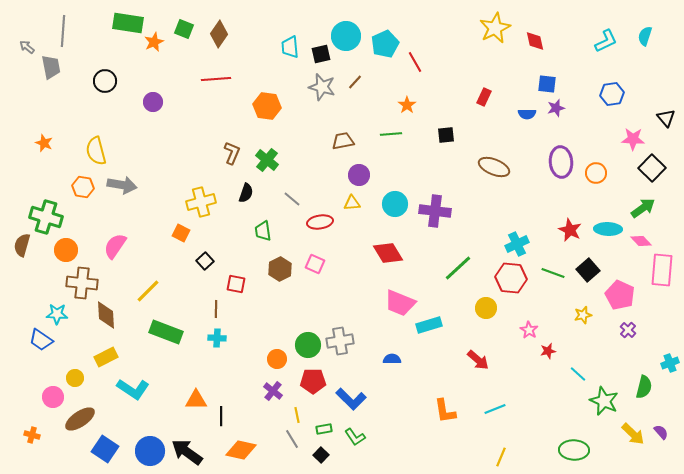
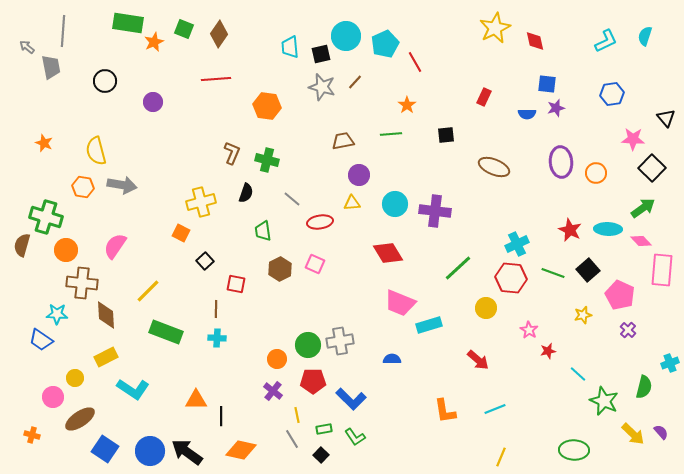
green cross at (267, 160): rotated 25 degrees counterclockwise
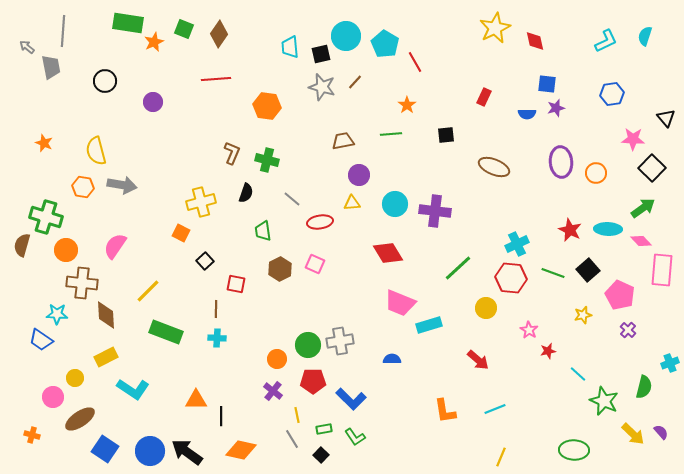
cyan pentagon at (385, 44): rotated 16 degrees counterclockwise
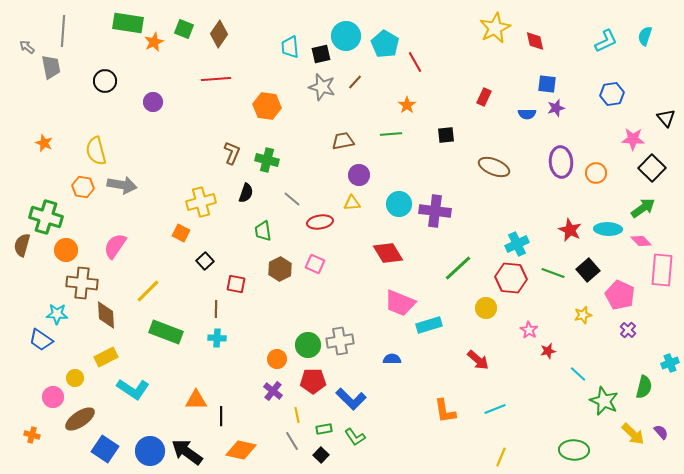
cyan circle at (395, 204): moved 4 px right
gray line at (292, 439): moved 2 px down
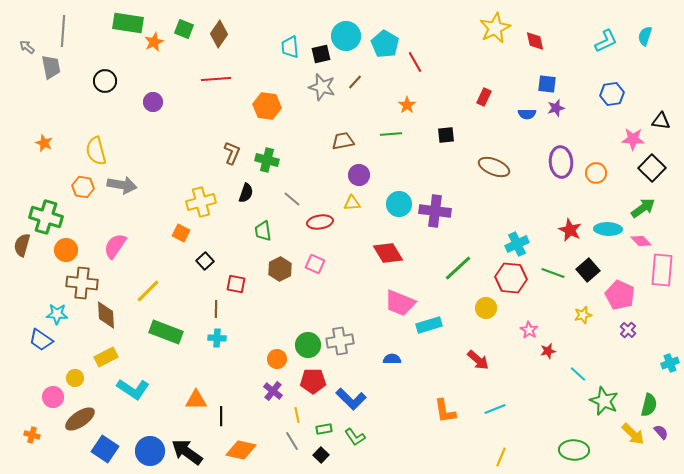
black triangle at (666, 118): moved 5 px left, 3 px down; rotated 42 degrees counterclockwise
green semicircle at (644, 387): moved 5 px right, 18 px down
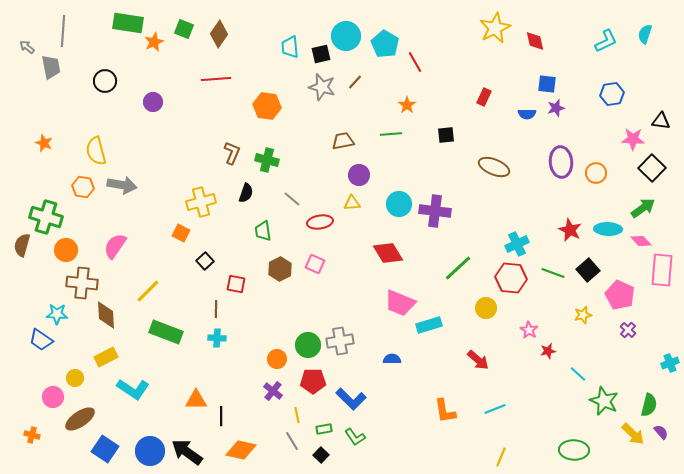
cyan semicircle at (645, 36): moved 2 px up
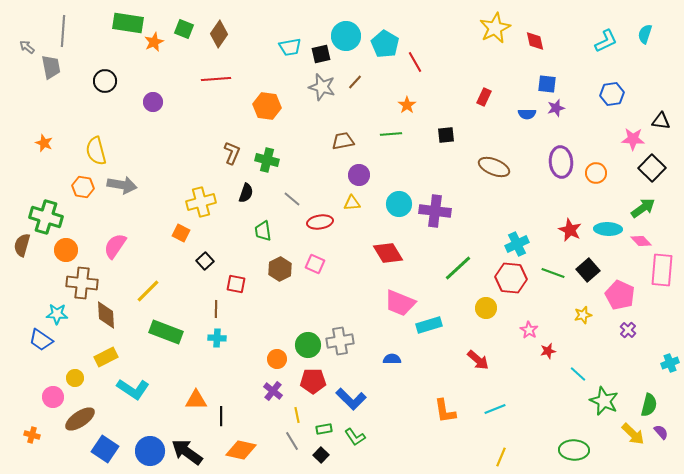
cyan trapezoid at (290, 47): rotated 95 degrees counterclockwise
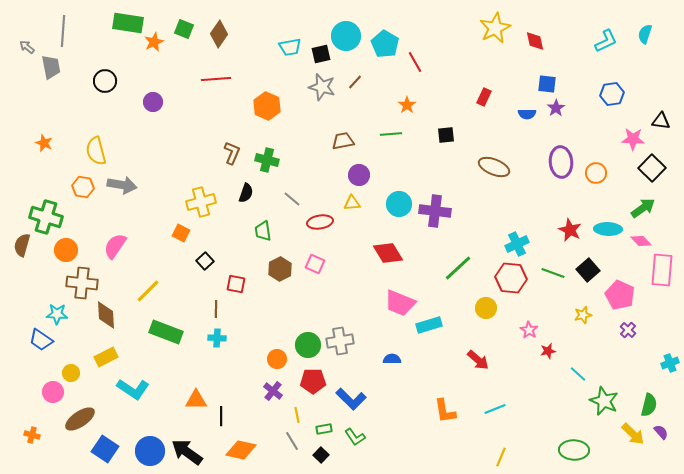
orange hexagon at (267, 106): rotated 16 degrees clockwise
purple star at (556, 108): rotated 18 degrees counterclockwise
yellow circle at (75, 378): moved 4 px left, 5 px up
pink circle at (53, 397): moved 5 px up
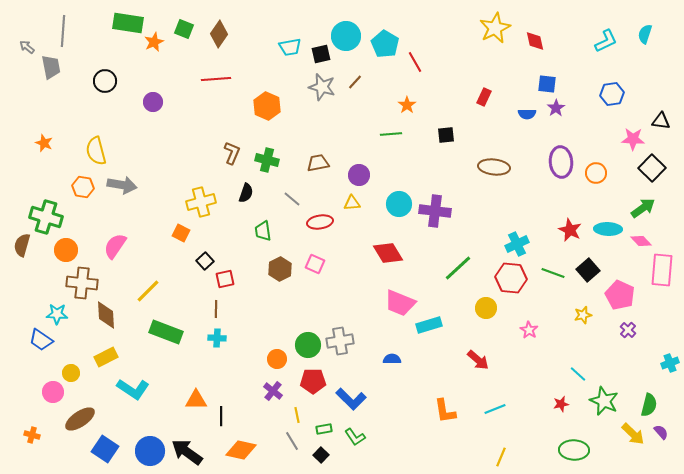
brown trapezoid at (343, 141): moved 25 px left, 22 px down
brown ellipse at (494, 167): rotated 16 degrees counterclockwise
red square at (236, 284): moved 11 px left, 5 px up; rotated 24 degrees counterclockwise
red star at (548, 351): moved 13 px right, 53 px down
